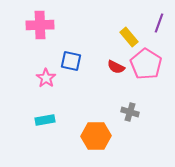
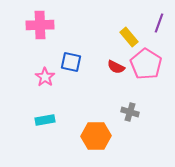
blue square: moved 1 px down
pink star: moved 1 px left, 1 px up
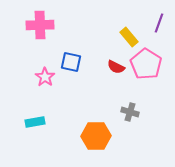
cyan rectangle: moved 10 px left, 2 px down
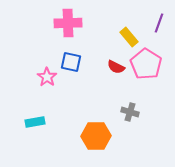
pink cross: moved 28 px right, 2 px up
pink star: moved 2 px right
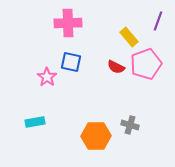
purple line: moved 1 px left, 2 px up
pink pentagon: rotated 20 degrees clockwise
gray cross: moved 13 px down
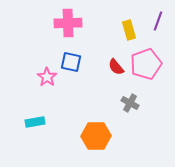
yellow rectangle: moved 7 px up; rotated 24 degrees clockwise
red semicircle: rotated 24 degrees clockwise
gray cross: moved 22 px up; rotated 12 degrees clockwise
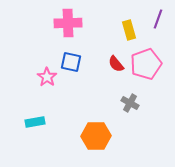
purple line: moved 2 px up
red semicircle: moved 3 px up
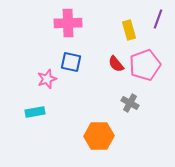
pink pentagon: moved 1 px left, 1 px down
pink star: moved 2 px down; rotated 18 degrees clockwise
cyan rectangle: moved 10 px up
orange hexagon: moved 3 px right
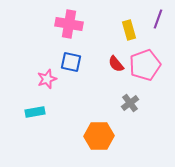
pink cross: moved 1 px right, 1 px down; rotated 12 degrees clockwise
gray cross: rotated 24 degrees clockwise
